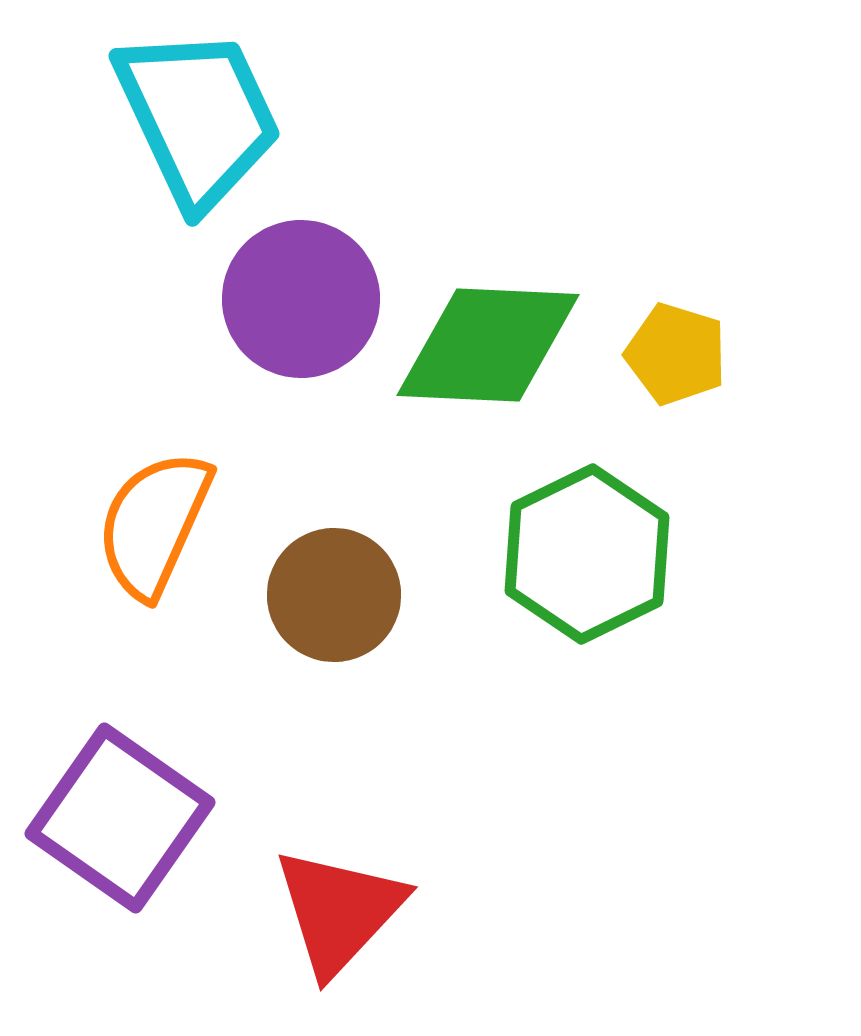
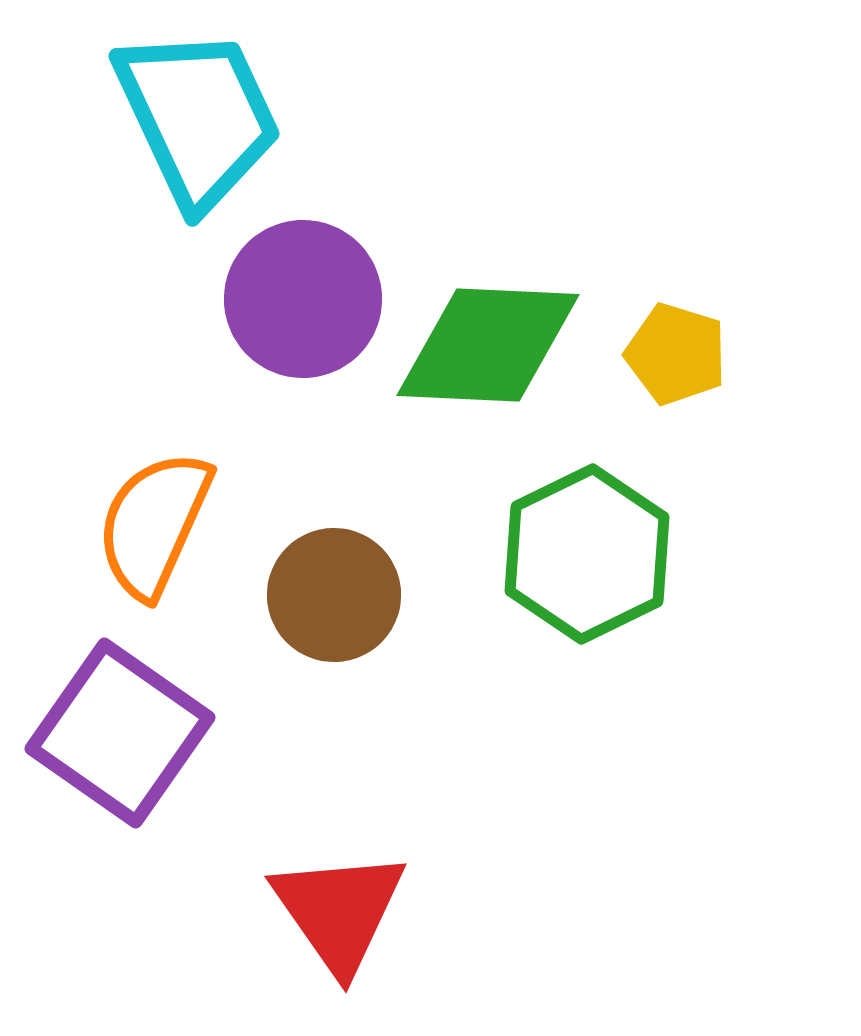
purple circle: moved 2 px right
purple square: moved 85 px up
red triangle: rotated 18 degrees counterclockwise
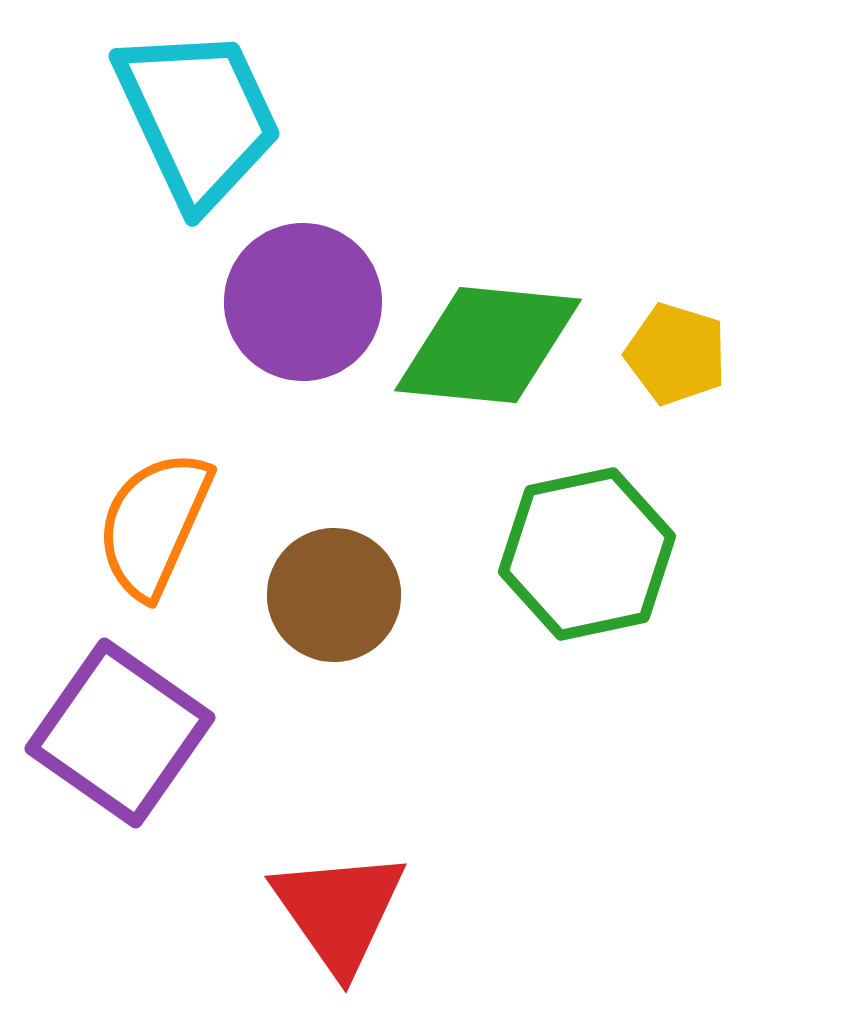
purple circle: moved 3 px down
green diamond: rotated 3 degrees clockwise
green hexagon: rotated 14 degrees clockwise
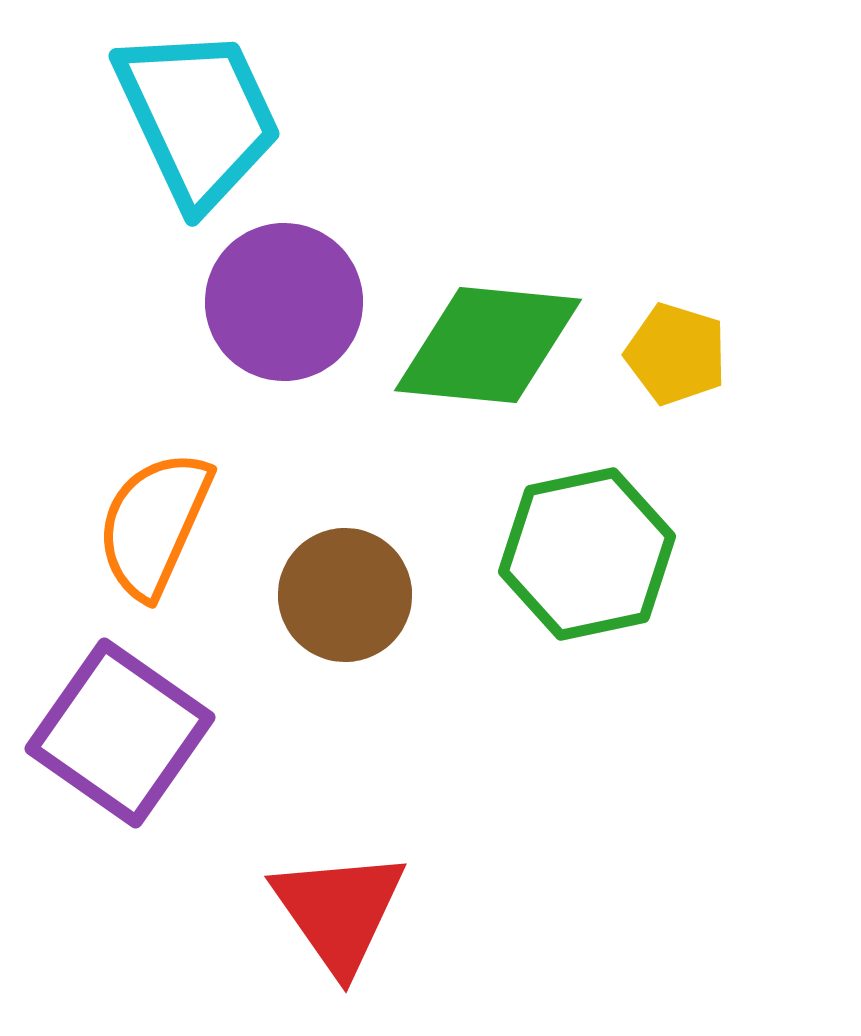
purple circle: moved 19 px left
brown circle: moved 11 px right
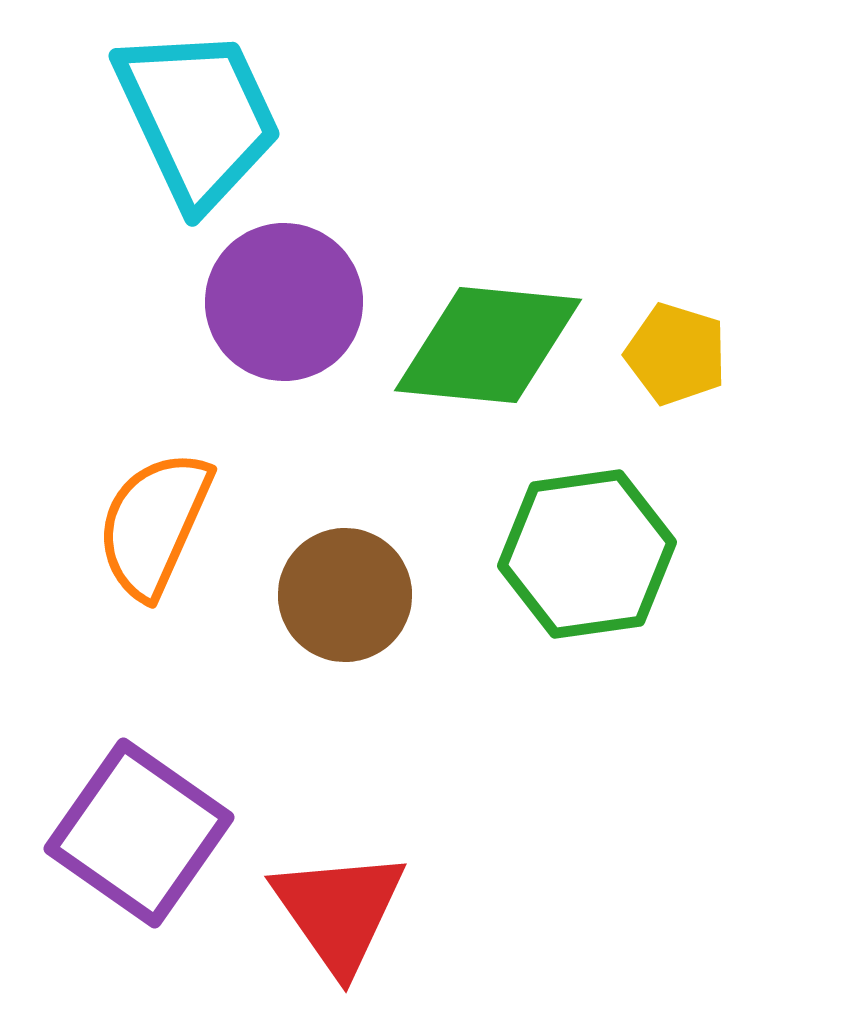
green hexagon: rotated 4 degrees clockwise
purple square: moved 19 px right, 100 px down
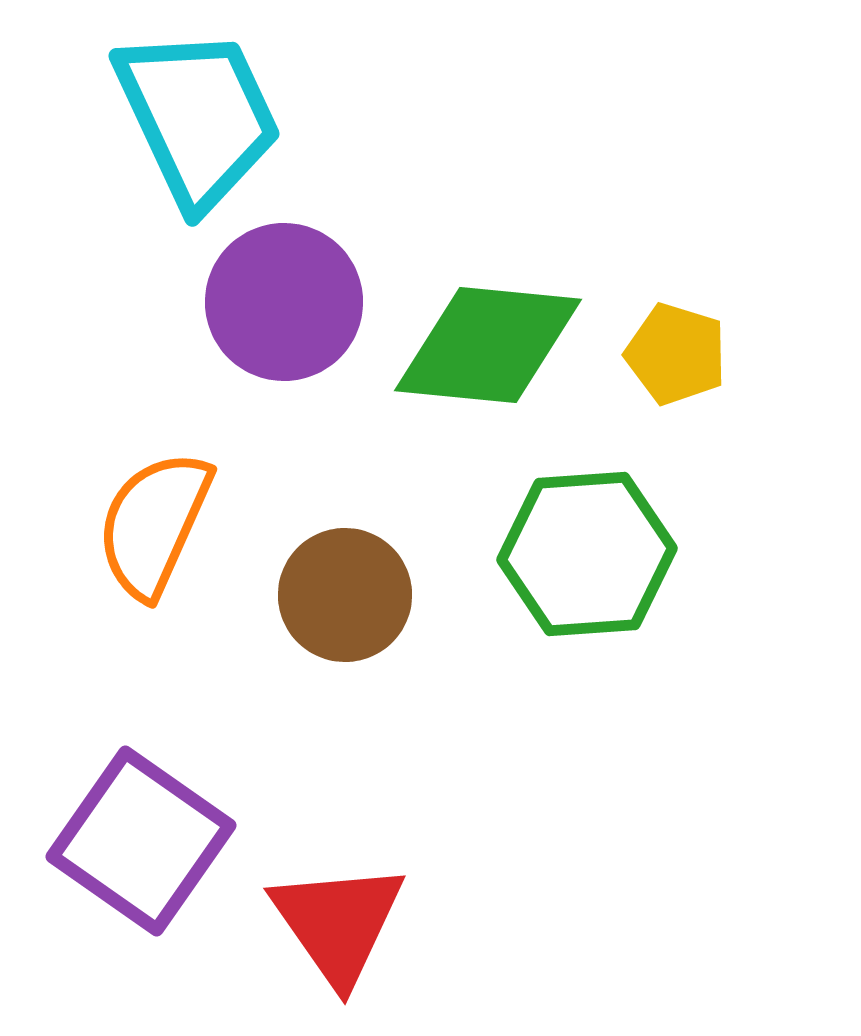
green hexagon: rotated 4 degrees clockwise
purple square: moved 2 px right, 8 px down
red triangle: moved 1 px left, 12 px down
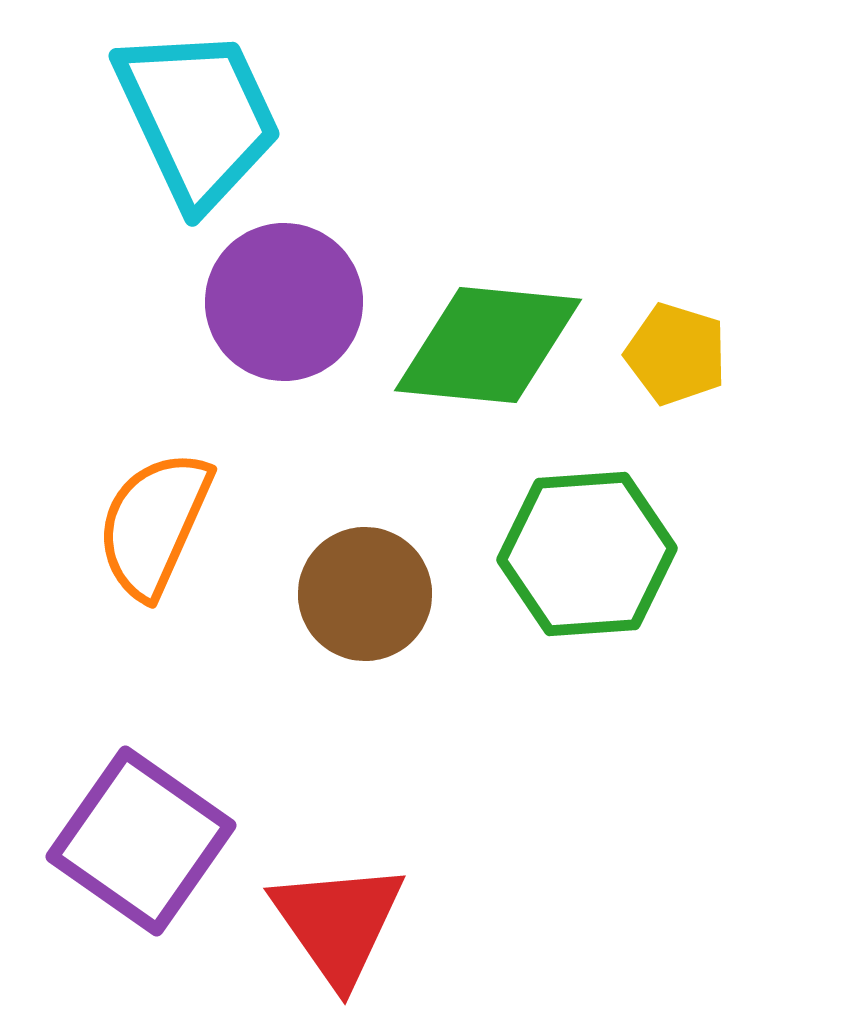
brown circle: moved 20 px right, 1 px up
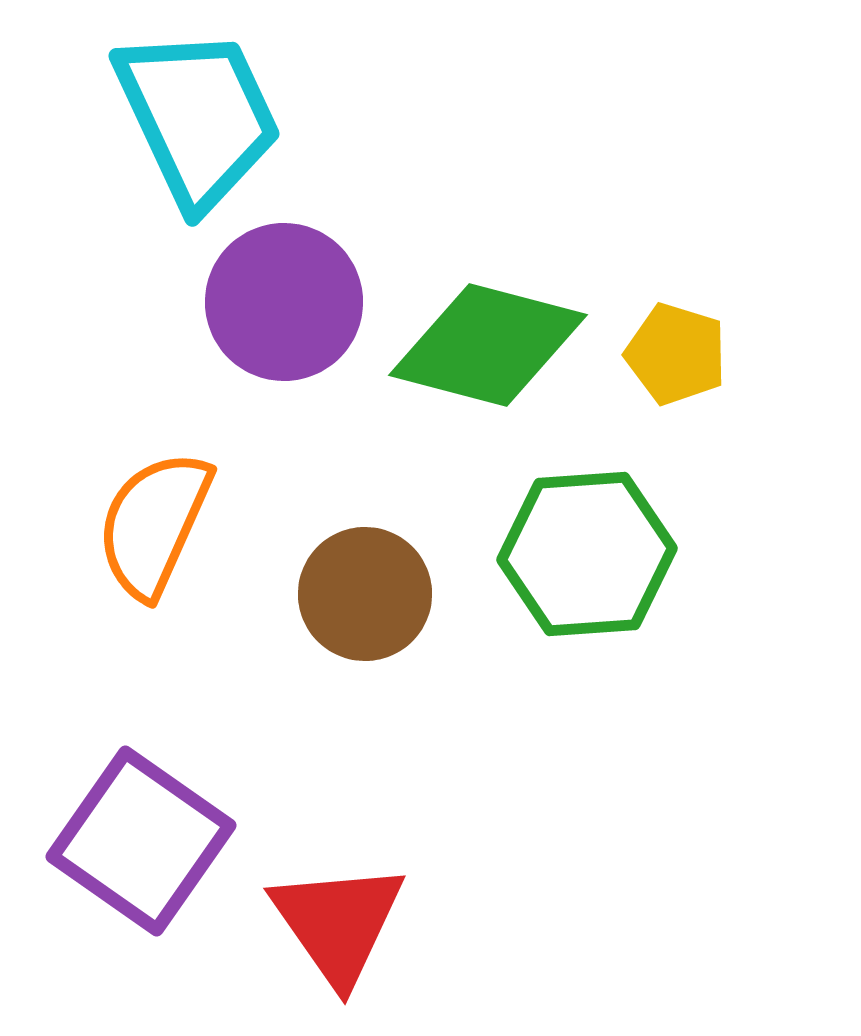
green diamond: rotated 9 degrees clockwise
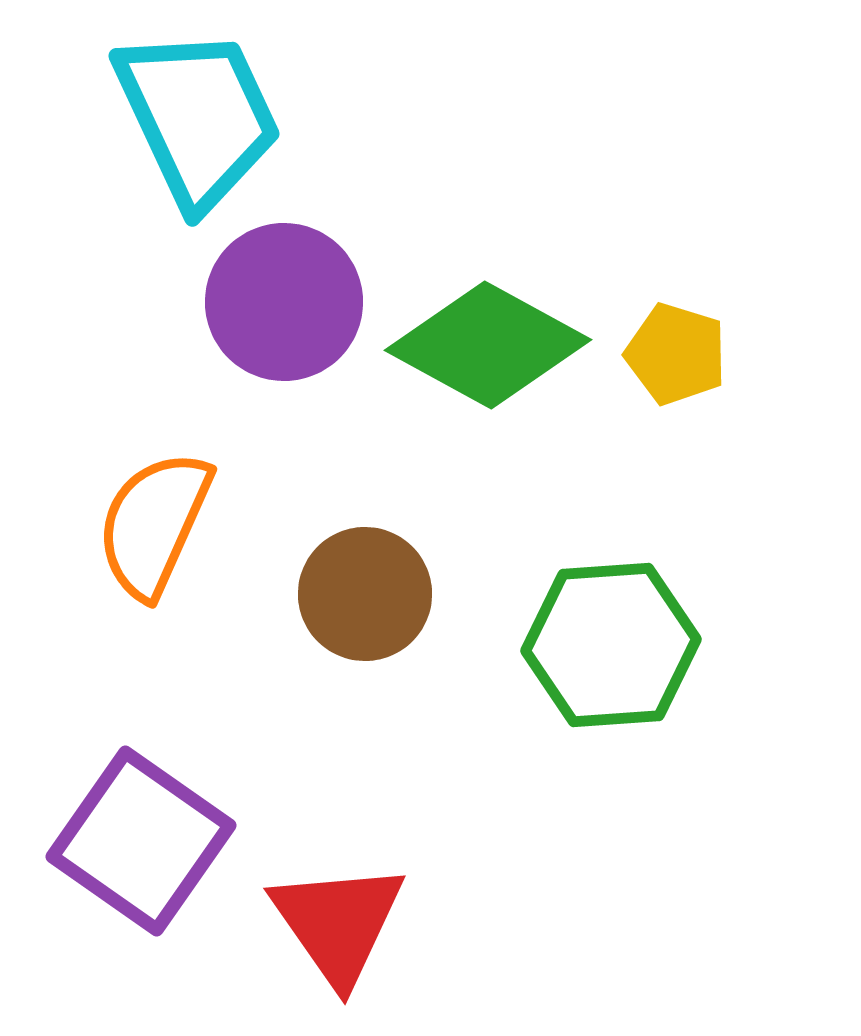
green diamond: rotated 14 degrees clockwise
green hexagon: moved 24 px right, 91 px down
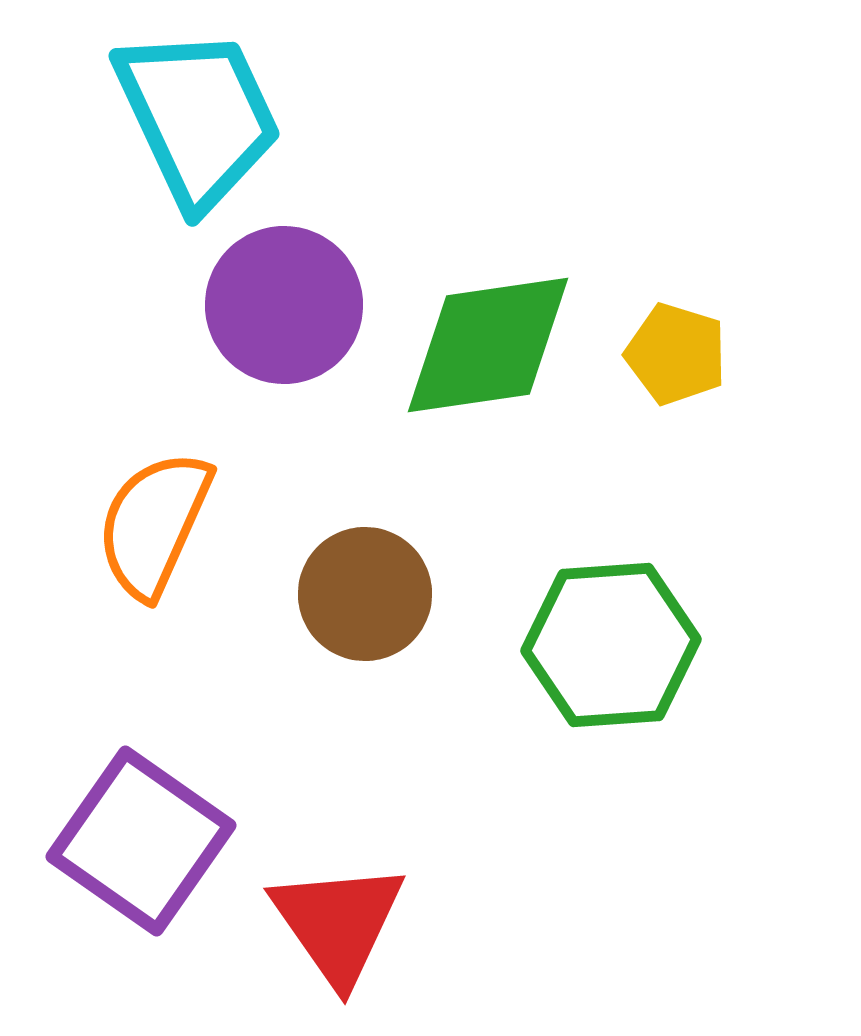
purple circle: moved 3 px down
green diamond: rotated 37 degrees counterclockwise
